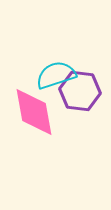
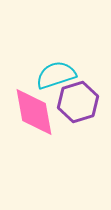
purple hexagon: moved 2 px left, 11 px down; rotated 24 degrees counterclockwise
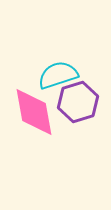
cyan semicircle: moved 2 px right
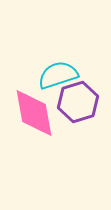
pink diamond: moved 1 px down
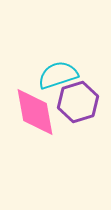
pink diamond: moved 1 px right, 1 px up
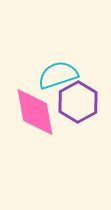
purple hexagon: rotated 12 degrees counterclockwise
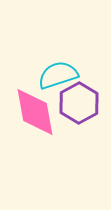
purple hexagon: moved 1 px right, 1 px down
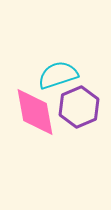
purple hexagon: moved 4 px down; rotated 6 degrees clockwise
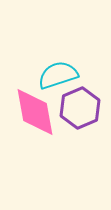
purple hexagon: moved 1 px right, 1 px down
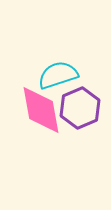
pink diamond: moved 6 px right, 2 px up
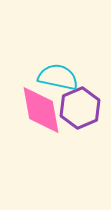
cyan semicircle: moved 2 px down; rotated 30 degrees clockwise
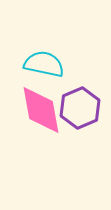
cyan semicircle: moved 14 px left, 13 px up
